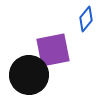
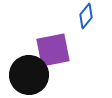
blue diamond: moved 3 px up
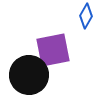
blue diamond: rotated 10 degrees counterclockwise
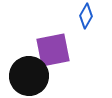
black circle: moved 1 px down
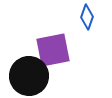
blue diamond: moved 1 px right, 1 px down; rotated 10 degrees counterclockwise
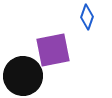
black circle: moved 6 px left
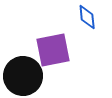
blue diamond: rotated 25 degrees counterclockwise
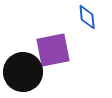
black circle: moved 4 px up
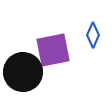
blue diamond: moved 6 px right, 18 px down; rotated 30 degrees clockwise
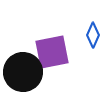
purple square: moved 1 px left, 2 px down
